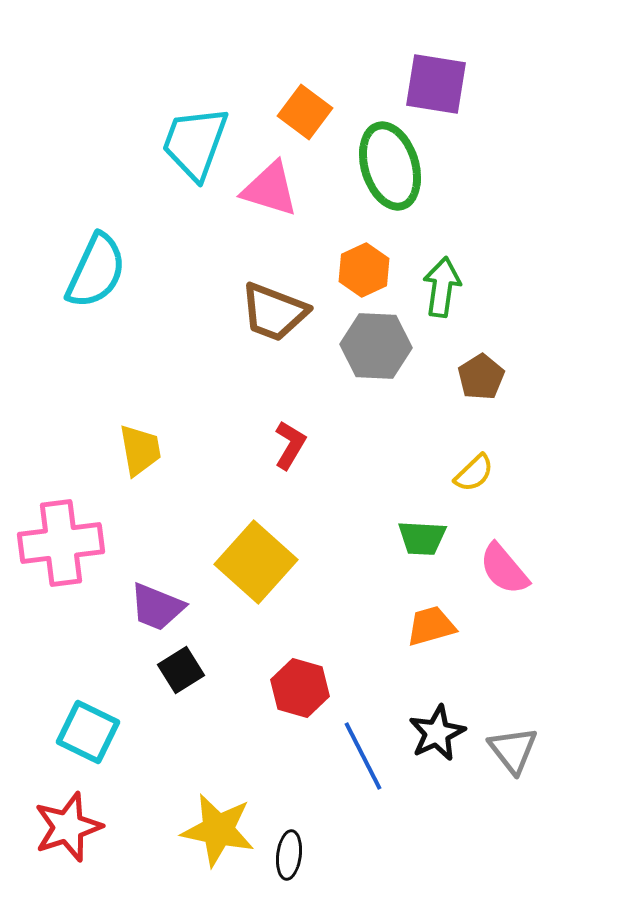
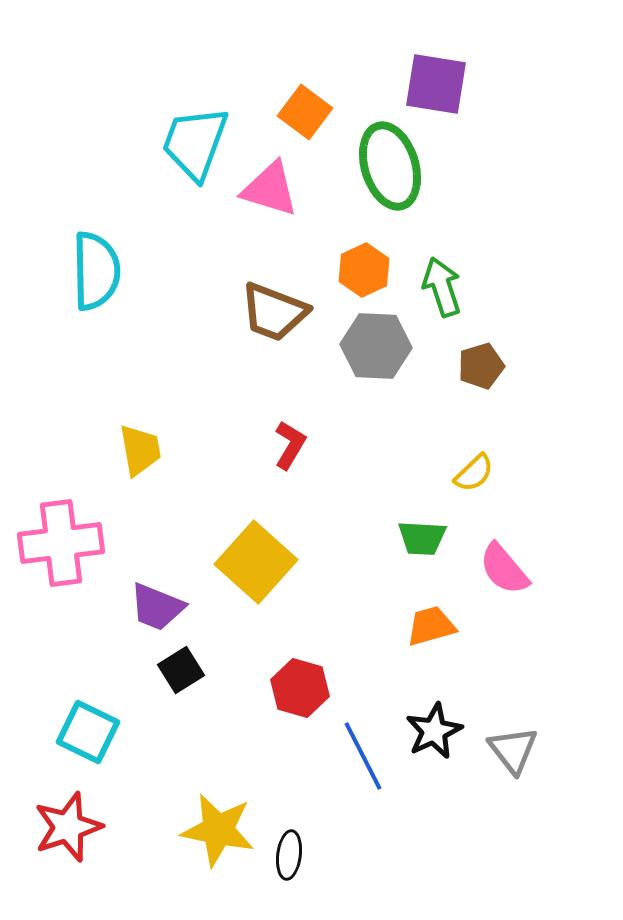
cyan semicircle: rotated 26 degrees counterclockwise
green arrow: rotated 26 degrees counterclockwise
brown pentagon: moved 11 px up; rotated 15 degrees clockwise
black star: moved 3 px left, 2 px up
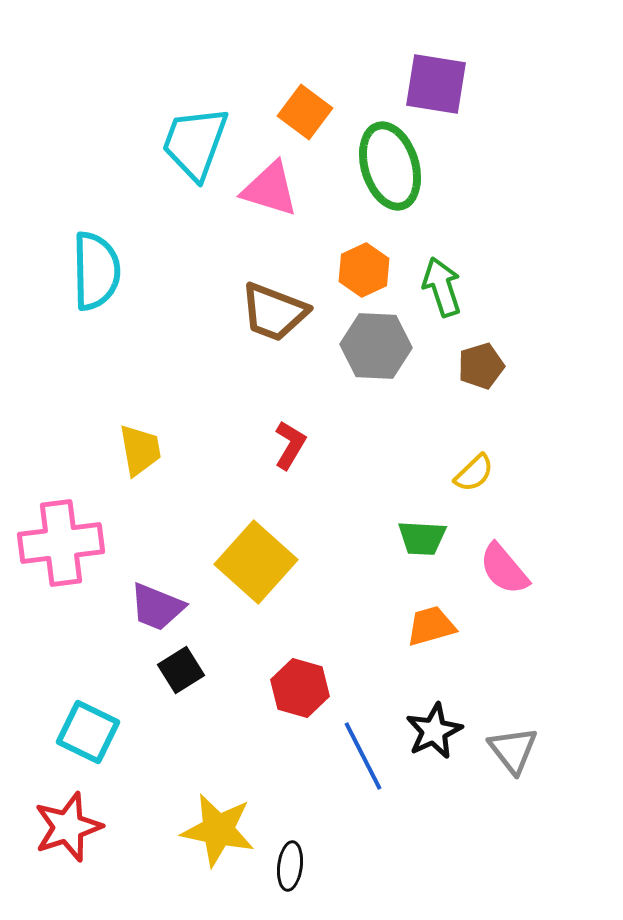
black ellipse: moved 1 px right, 11 px down
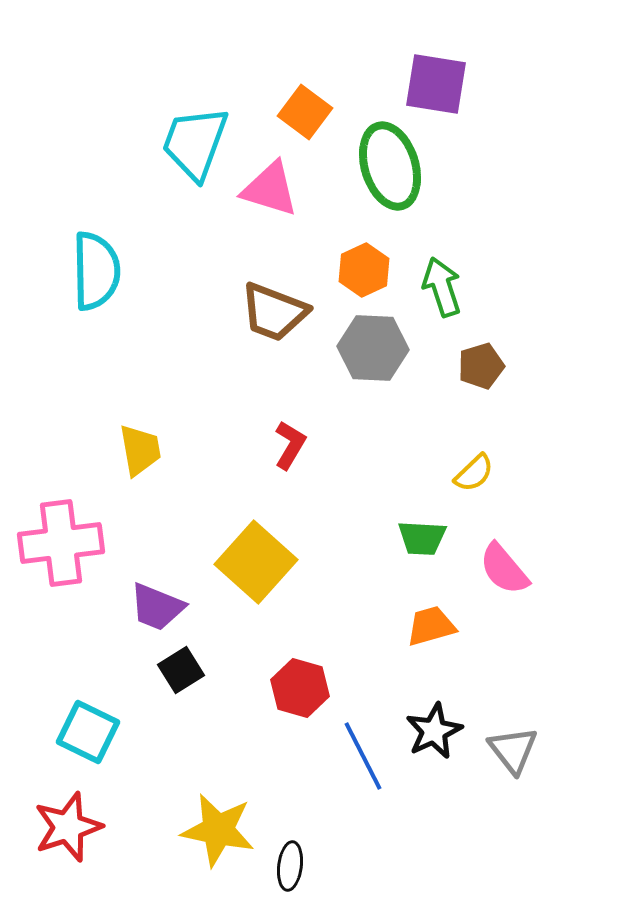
gray hexagon: moved 3 px left, 2 px down
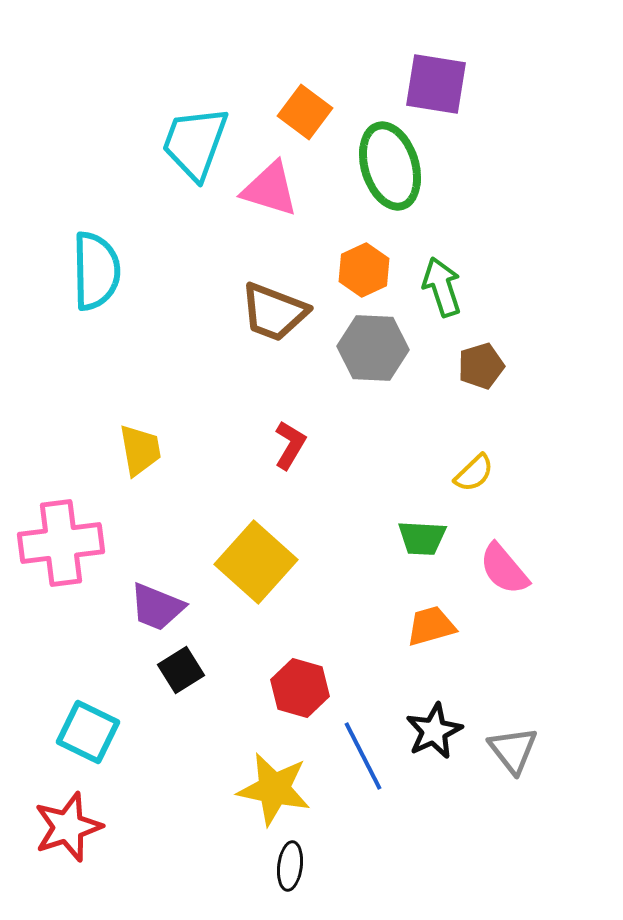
yellow star: moved 56 px right, 41 px up
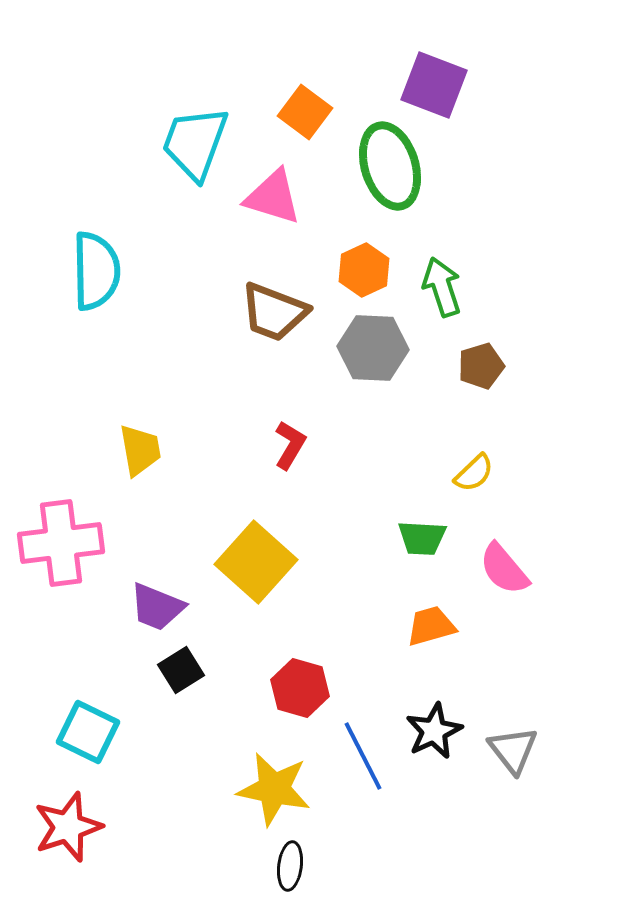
purple square: moved 2 px left, 1 px down; rotated 12 degrees clockwise
pink triangle: moved 3 px right, 8 px down
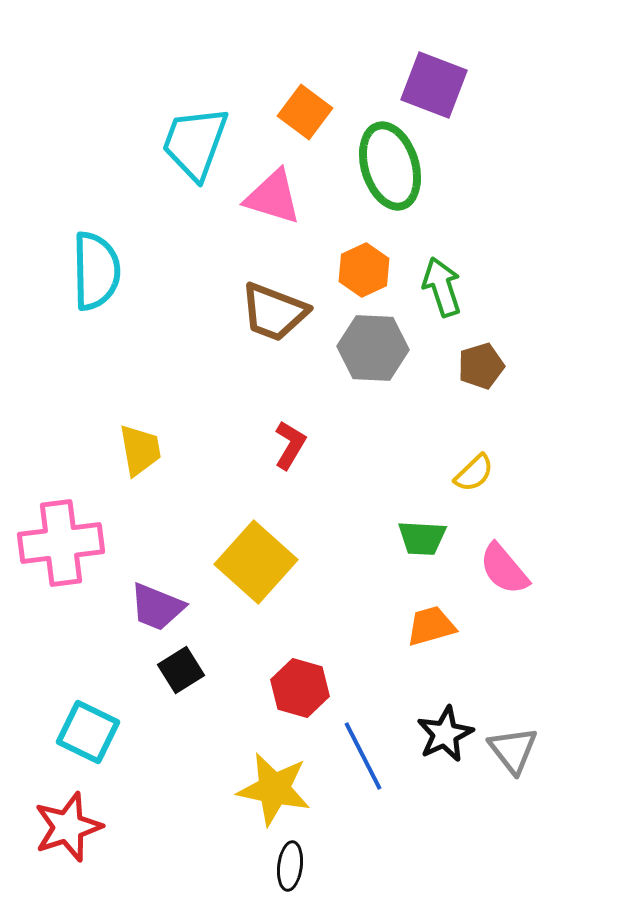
black star: moved 11 px right, 3 px down
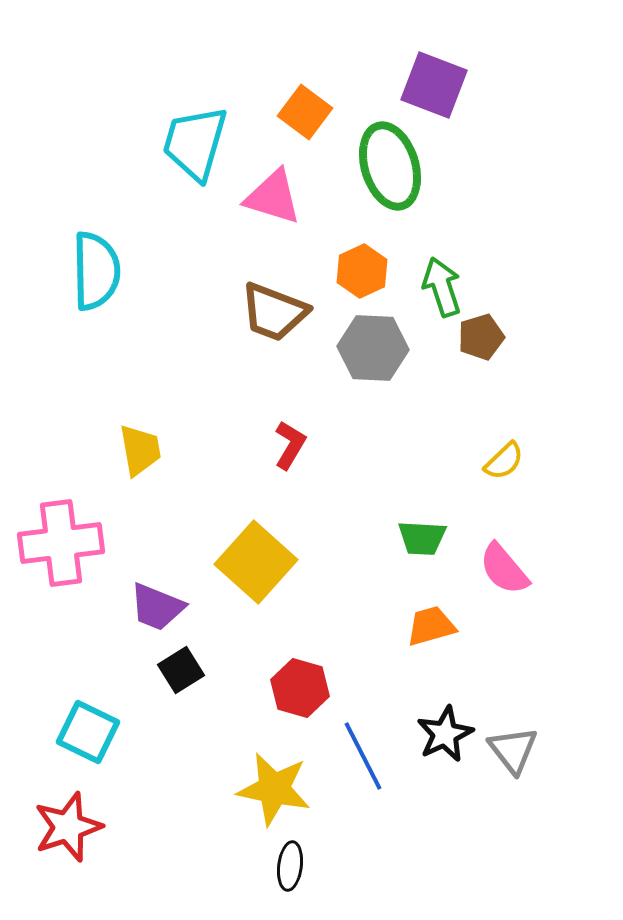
cyan trapezoid: rotated 4 degrees counterclockwise
orange hexagon: moved 2 px left, 1 px down
brown pentagon: moved 29 px up
yellow semicircle: moved 30 px right, 12 px up
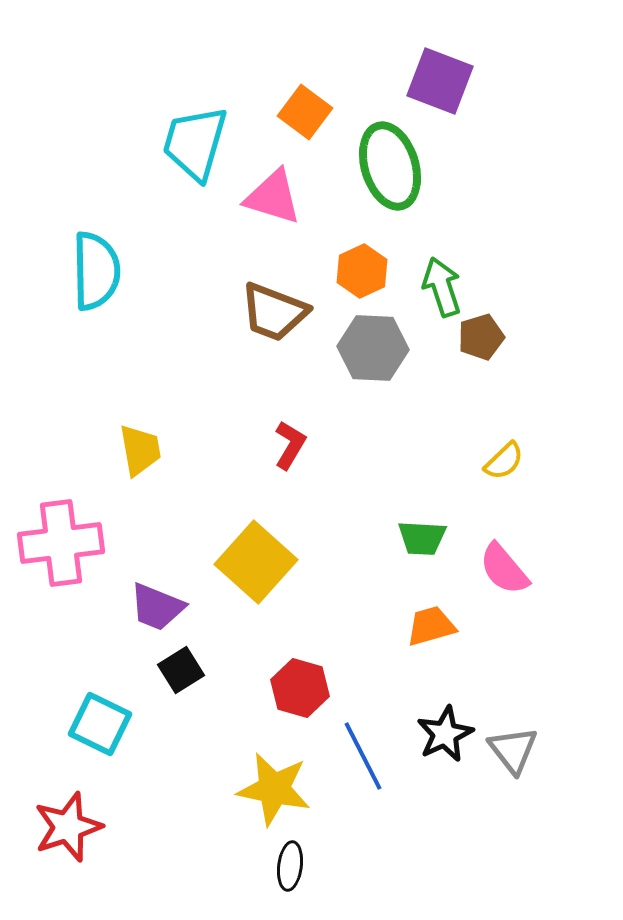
purple square: moved 6 px right, 4 px up
cyan square: moved 12 px right, 8 px up
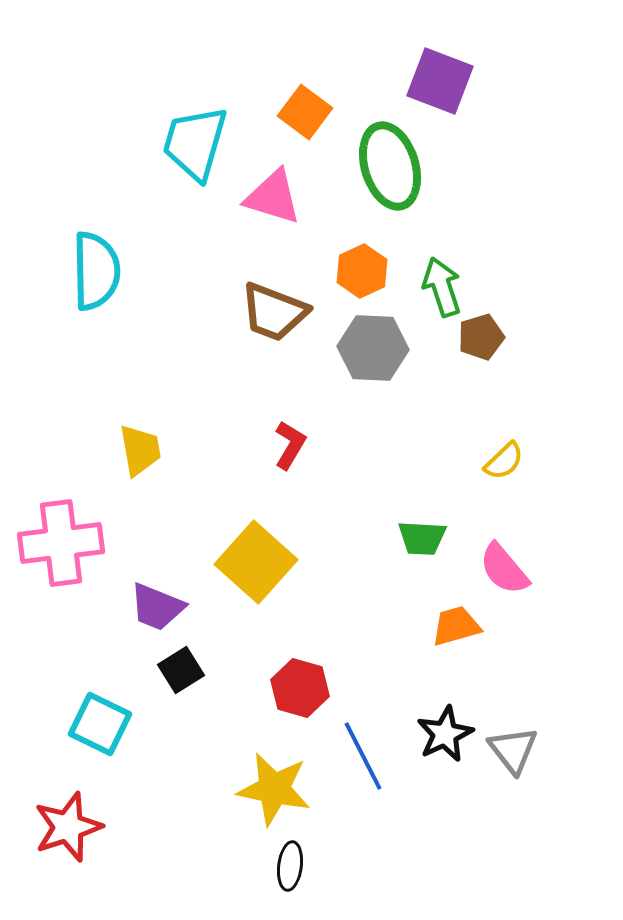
orange trapezoid: moved 25 px right
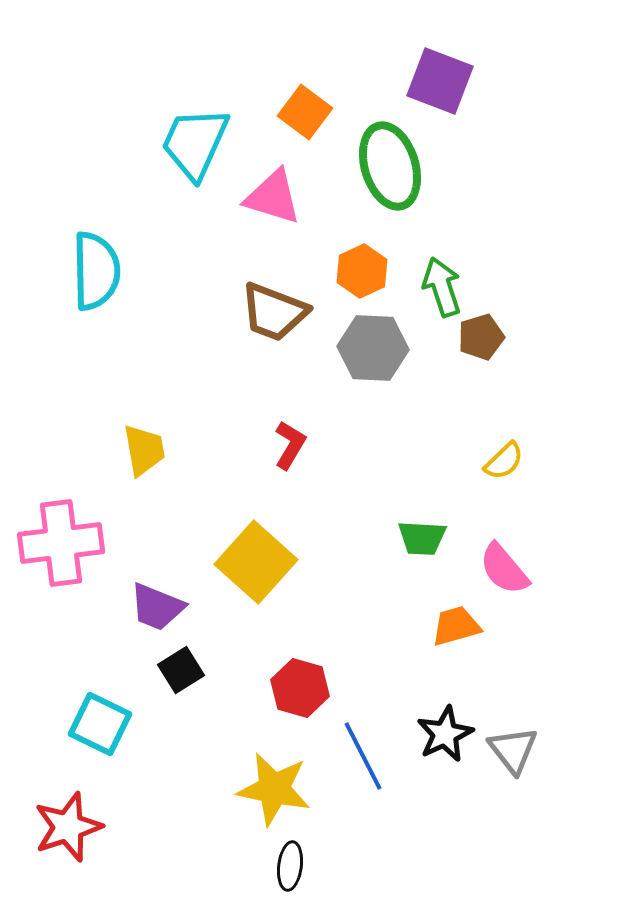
cyan trapezoid: rotated 8 degrees clockwise
yellow trapezoid: moved 4 px right
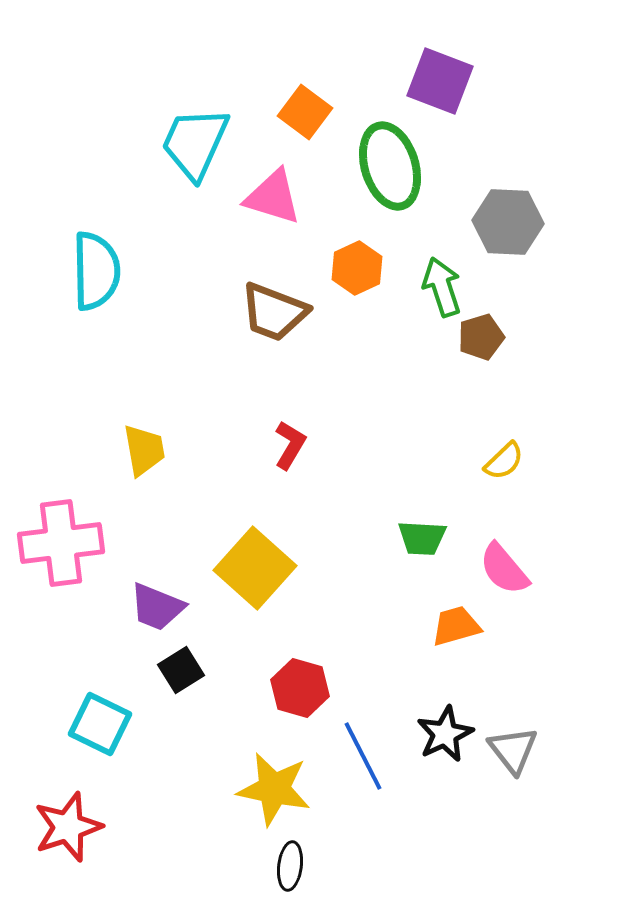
orange hexagon: moved 5 px left, 3 px up
gray hexagon: moved 135 px right, 126 px up
yellow square: moved 1 px left, 6 px down
